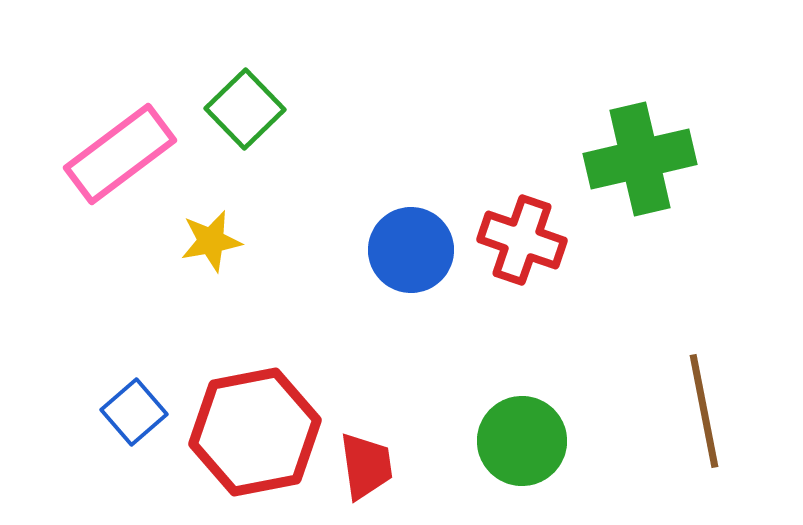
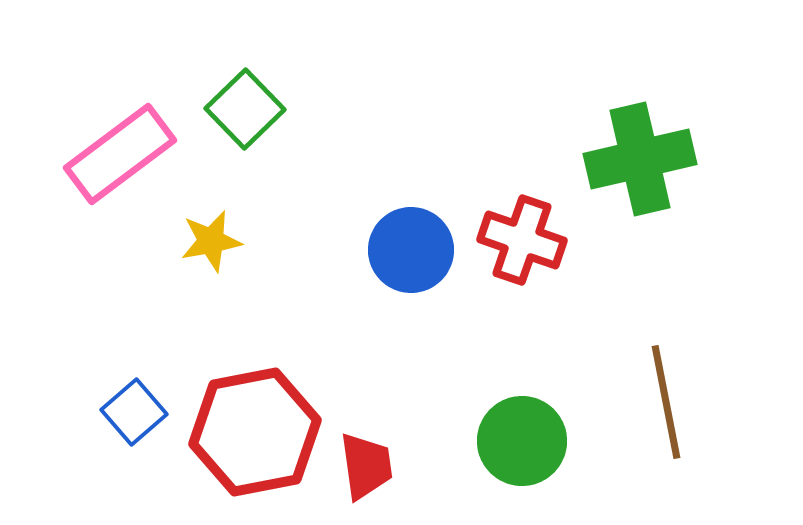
brown line: moved 38 px left, 9 px up
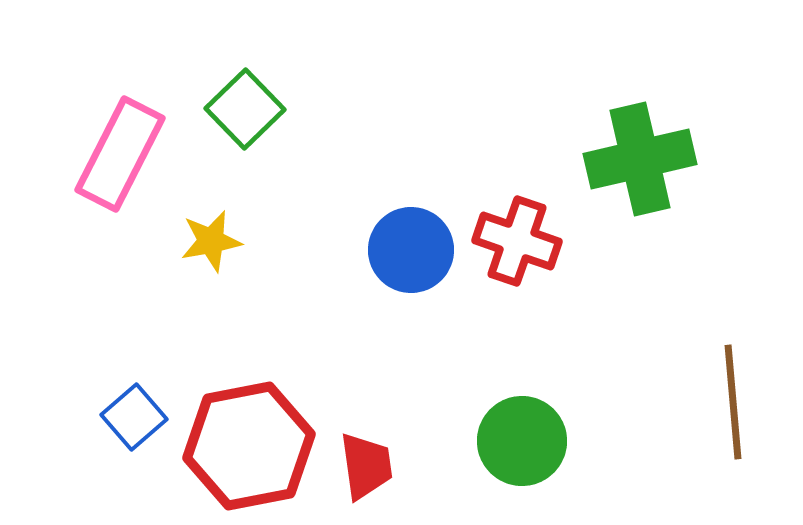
pink rectangle: rotated 26 degrees counterclockwise
red cross: moved 5 px left, 1 px down
brown line: moved 67 px right; rotated 6 degrees clockwise
blue square: moved 5 px down
red hexagon: moved 6 px left, 14 px down
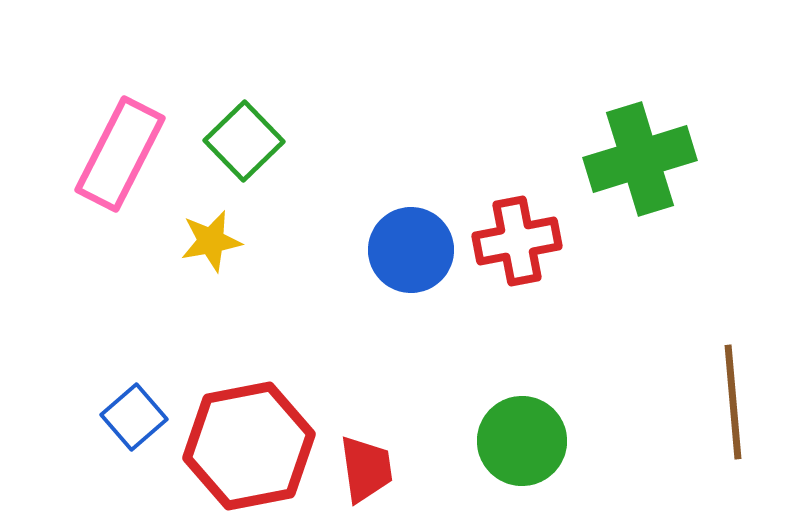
green square: moved 1 px left, 32 px down
green cross: rotated 4 degrees counterclockwise
red cross: rotated 30 degrees counterclockwise
red trapezoid: moved 3 px down
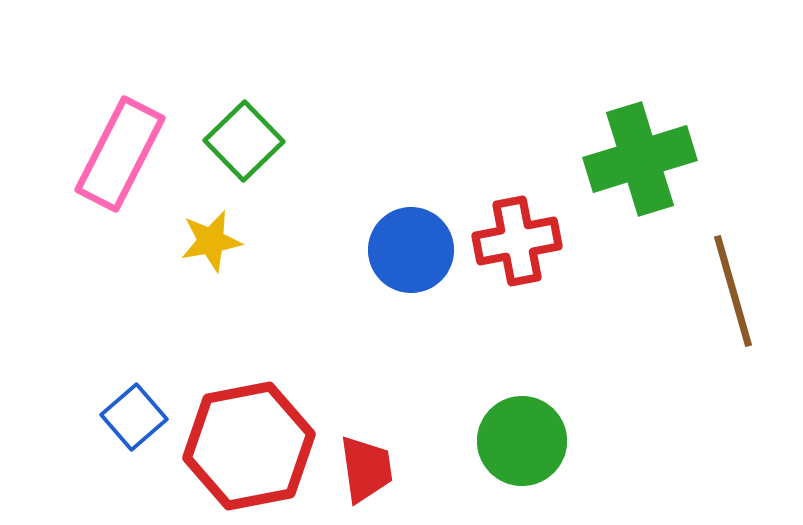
brown line: moved 111 px up; rotated 11 degrees counterclockwise
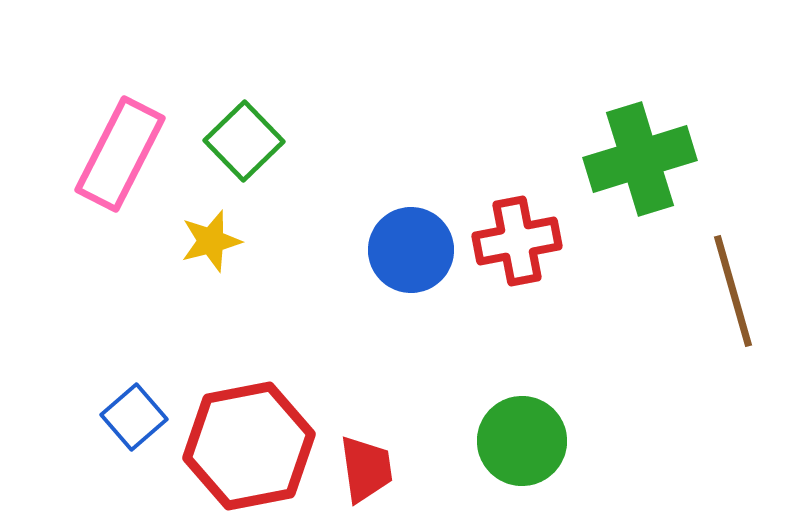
yellow star: rotated 4 degrees counterclockwise
